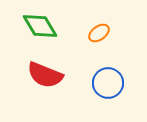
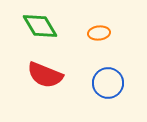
orange ellipse: rotated 30 degrees clockwise
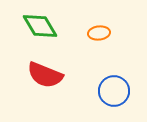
blue circle: moved 6 px right, 8 px down
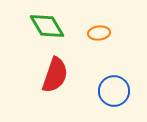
green diamond: moved 7 px right
red semicircle: moved 10 px right; rotated 93 degrees counterclockwise
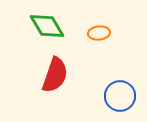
blue circle: moved 6 px right, 5 px down
